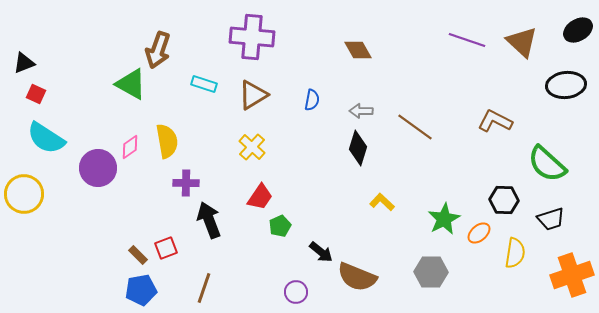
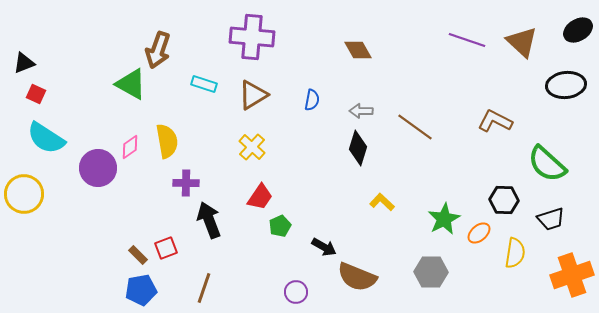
black arrow at (321, 252): moved 3 px right, 5 px up; rotated 10 degrees counterclockwise
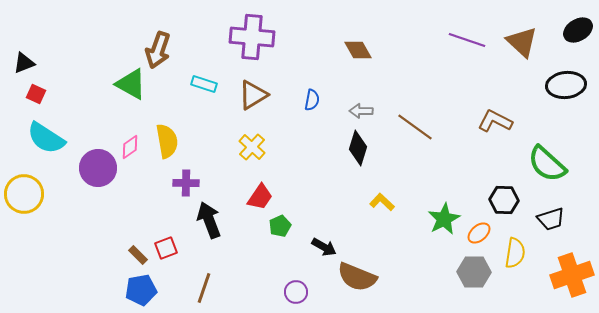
gray hexagon at (431, 272): moved 43 px right
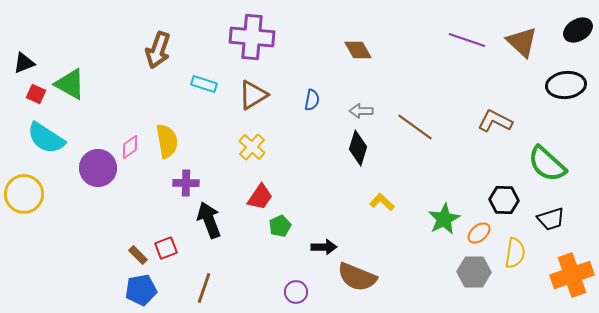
green triangle at (131, 84): moved 61 px left
black arrow at (324, 247): rotated 30 degrees counterclockwise
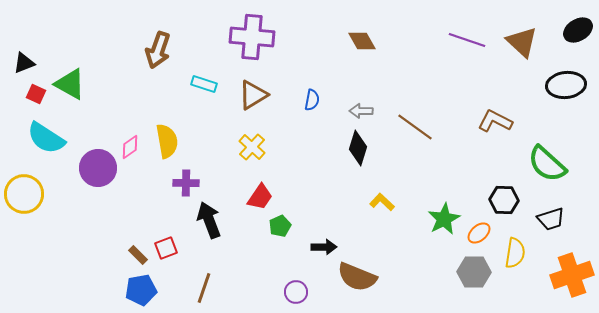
brown diamond at (358, 50): moved 4 px right, 9 px up
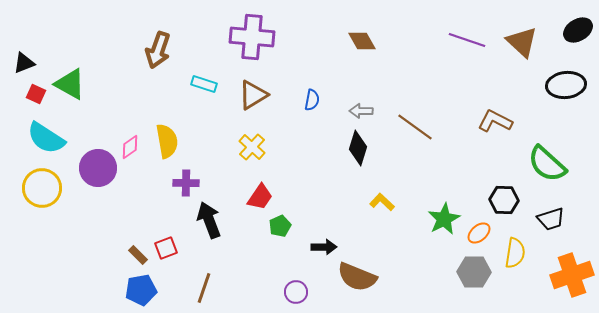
yellow circle at (24, 194): moved 18 px right, 6 px up
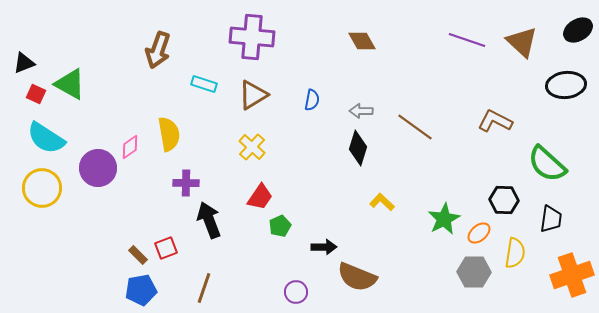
yellow semicircle at (167, 141): moved 2 px right, 7 px up
black trapezoid at (551, 219): rotated 64 degrees counterclockwise
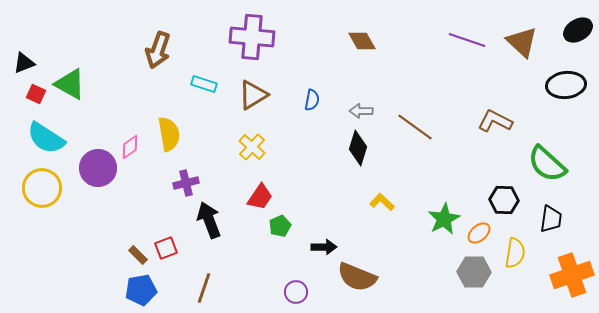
purple cross at (186, 183): rotated 15 degrees counterclockwise
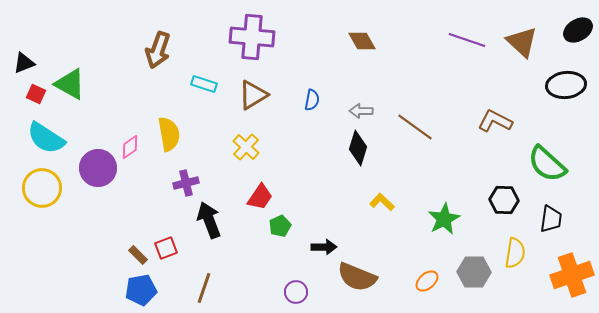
yellow cross at (252, 147): moved 6 px left
orange ellipse at (479, 233): moved 52 px left, 48 px down
